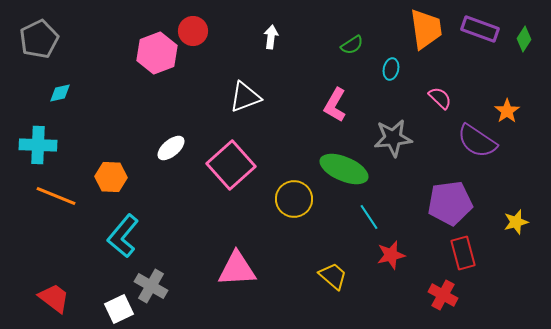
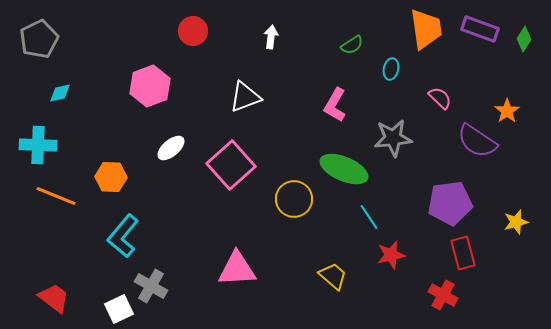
pink hexagon: moved 7 px left, 33 px down
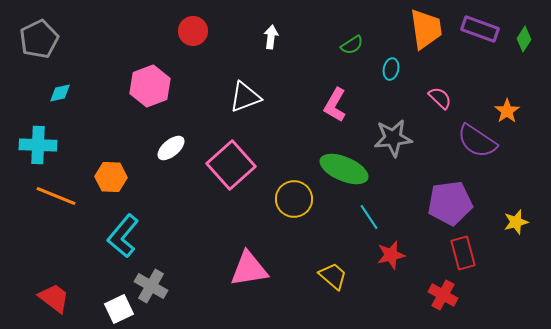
pink triangle: moved 12 px right; rotated 6 degrees counterclockwise
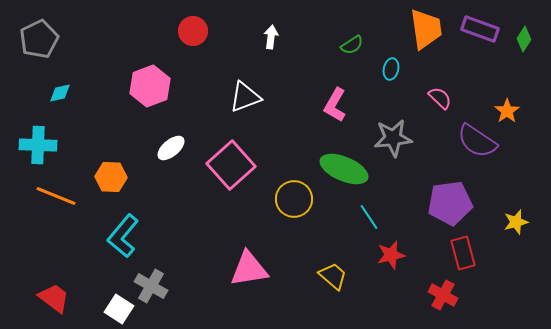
white square: rotated 32 degrees counterclockwise
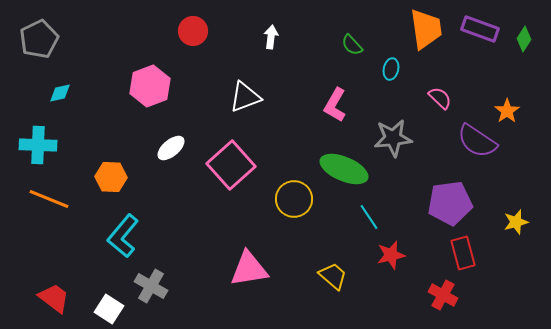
green semicircle: rotated 80 degrees clockwise
orange line: moved 7 px left, 3 px down
white square: moved 10 px left
